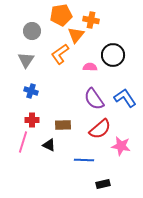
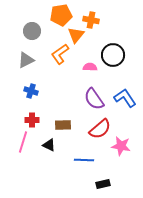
gray triangle: rotated 30 degrees clockwise
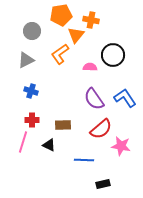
red semicircle: moved 1 px right
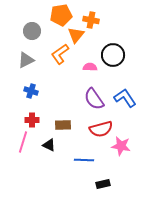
red semicircle: rotated 25 degrees clockwise
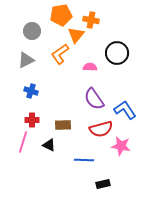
black circle: moved 4 px right, 2 px up
blue L-shape: moved 12 px down
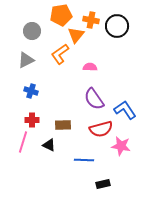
black circle: moved 27 px up
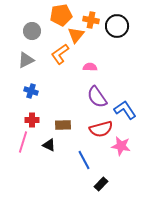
purple semicircle: moved 3 px right, 2 px up
blue line: rotated 60 degrees clockwise
black rectangle: moved 2 px left; rotated 32 degrees counterclockwise
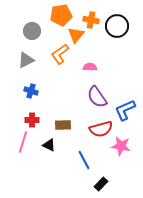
blue L-shape: rotated 80 degrees counterclockwise
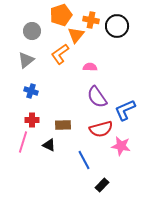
orange pentagon: rotated 10 degrees counterclockwise
gray triangle: rotated 12 degrees counterclockwise
black rectangle: moved 1 px right, 1 px down
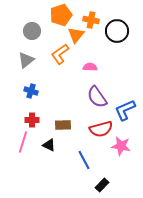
black circle: moved 5 px down
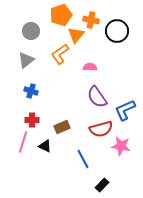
gray circle: moved 1 px left
brown rectangle: moved 1 px left, 2 px down; rotated 21 degrees counterclockwise
black triangle: moved 4 px left, 1 px down
blue line: moved 1 px left, 1 px up
